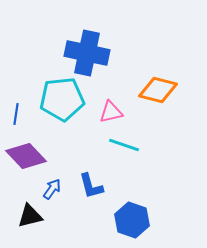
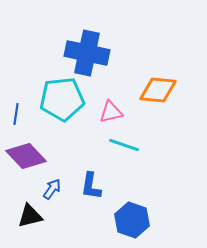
orange diamond: rotated 9 degrees counterclockwise
blue L-shape: rotated 24 degrees clockwise
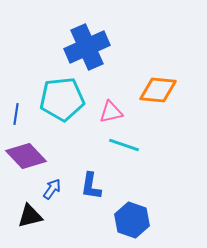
blue cross: moved 6 px up; rotated 36 degrees counterclockwise
